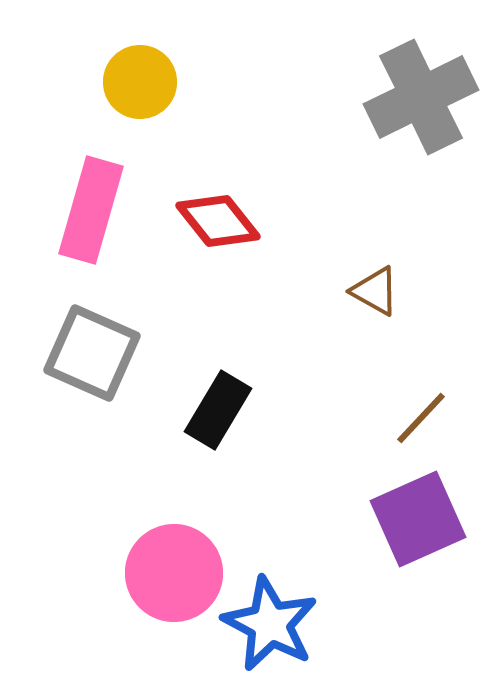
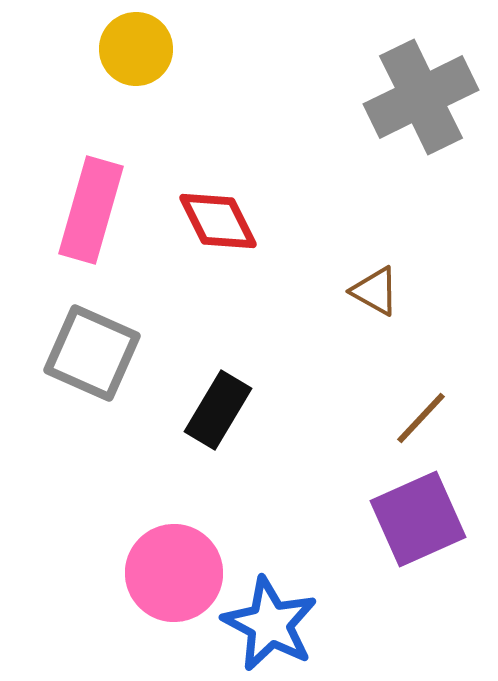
yellow circle: moved 4 px left, 33 px up
red diamond: rotated 12 degrees clockwise
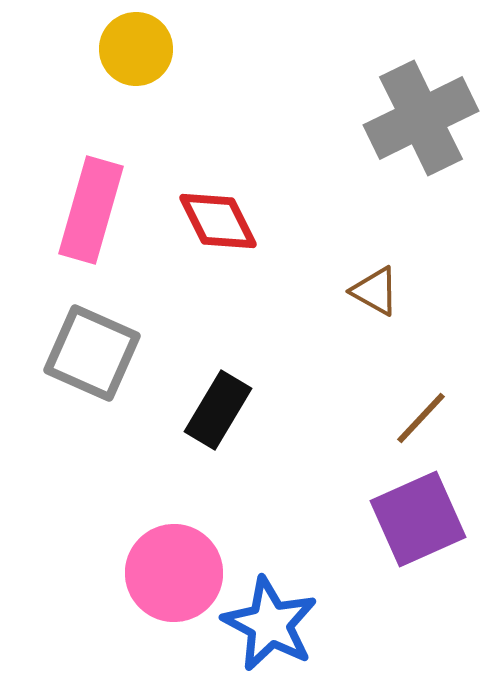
gray cross: moved 21 px down
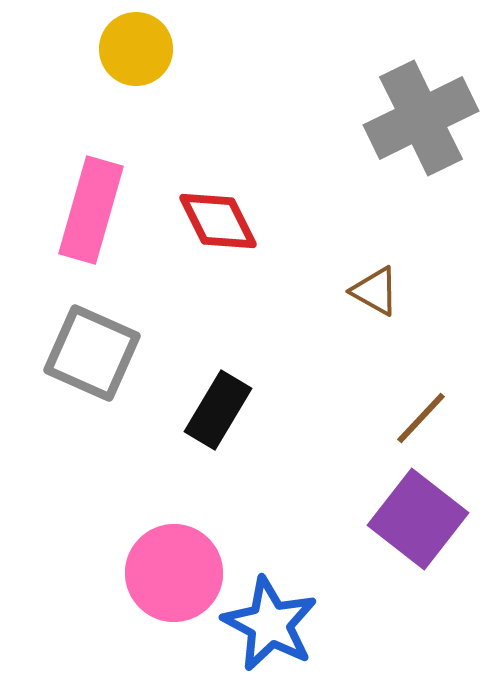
purple square: rotated 28 degrees counterclockwise
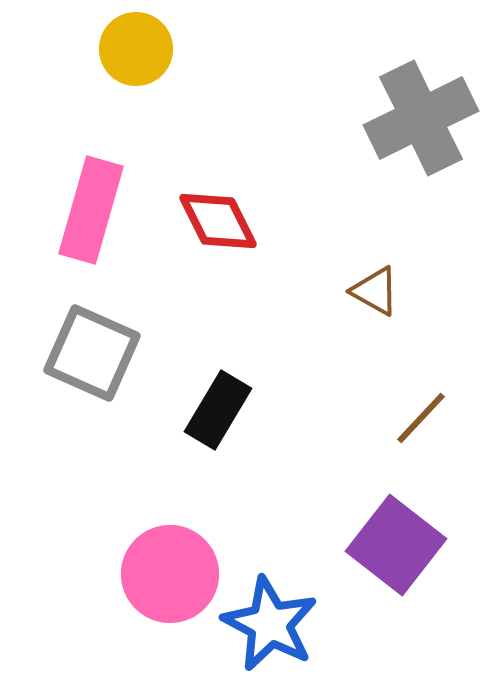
purple square: moved 22 px left, 26 px down
pink circle: moved 4 px left, 1 px down
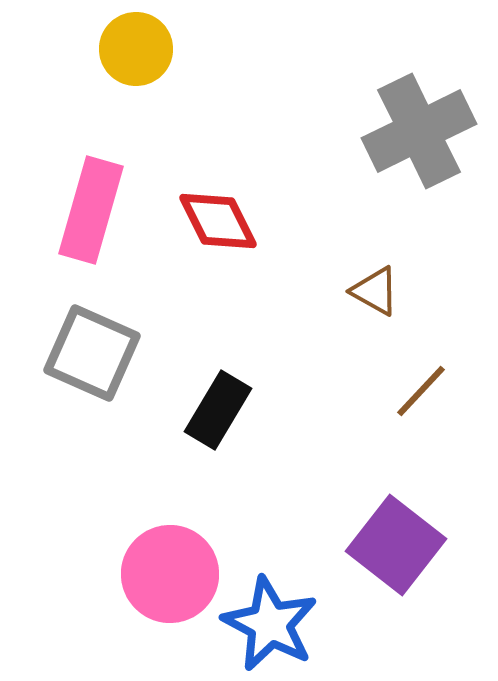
gray cross: moved 2 px left, 13 px down
brown line: moved 27 px up
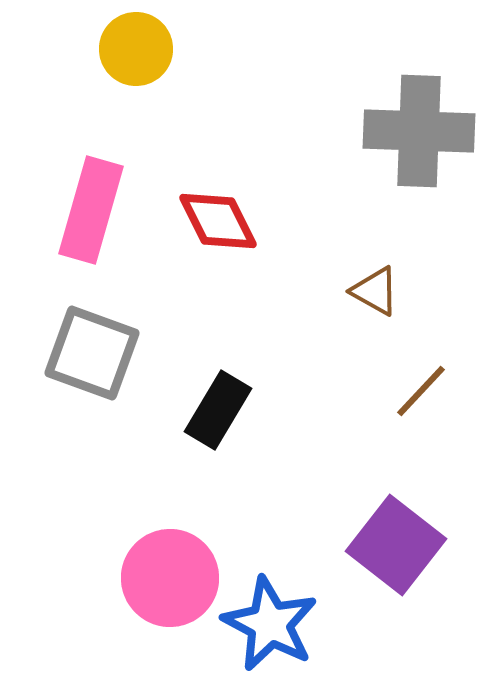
gray cross: rotated 28 degrees clockwise
gray square: rotated 4 degrees counterclockwise
pink circle: moved 4 px down
